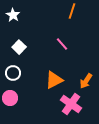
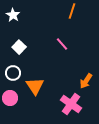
orange triangle: moved 19 px left, 6 px down; rotated 36 degrees counterclockwise
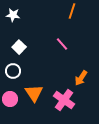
white star: rotated 24 degrees counterclockwise
white circle: moved 2 px up
orange arrow: moved 5 px left, 3 px up
orange triangle: moved 1 px left, 7 px down
pink circle: moved 1 px down
pink cross: moved 7 px left, 4 px up
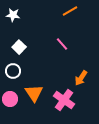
orange line: moved 2 px left; rotated 42 degrees clockwise
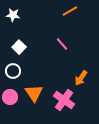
pink circle: moved 2 px up
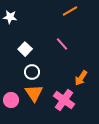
white star: moved 3 px left, 2 px down
white square: moved 6 px right, 2 px down
white circle: moved 19 px right, 1 px down
pink circle: moved 1 px right, 3 px down
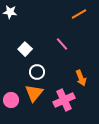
orange line: moved 9 px right, 3 px down
white star: moved 5 px up
white circle: moved 5 px right
orange arrow: rotated 56 degrees counterclockwise
orange triangle: rotated 12 degrees clockwise
pink cross: rotated 30 degrees clockwise
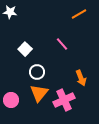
orange triangle: moved 5 px right
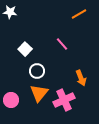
white circle: moved 1 px up
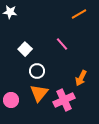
orange arrow: rotated 49 degrees clockwise
